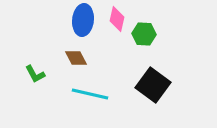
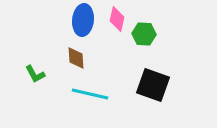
brown diamond: rotated 25 degrees clockwise
black square: rotated 16 degrees counterclockwise
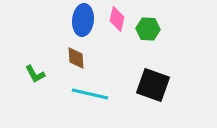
green hexagon: moved 4 px right, 5 px up
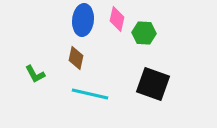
green hexagon: moved 4 px left, 4 px down
brown diamond: rotated 15 degrees clockwise
black square: moved 1 px up
